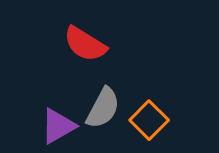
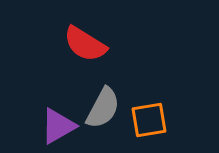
orange square: rotated 36 degrees clockwise
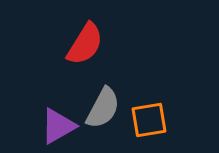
red semicircle: rotated 90 degrees counterclockwise
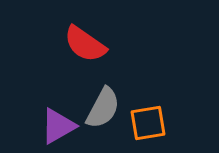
red semicircle: rotated 93 degrees clockwise
orange square: moved 1 px left, 3 px down
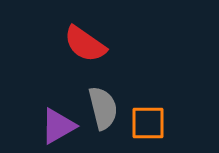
gray semicircle: rotated 42 degrees counterclockwise
orange square: rotated 9 degrees clockwise
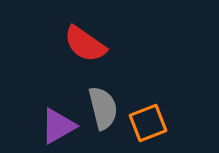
orange square: rotated 21 degrees counterclockwise
